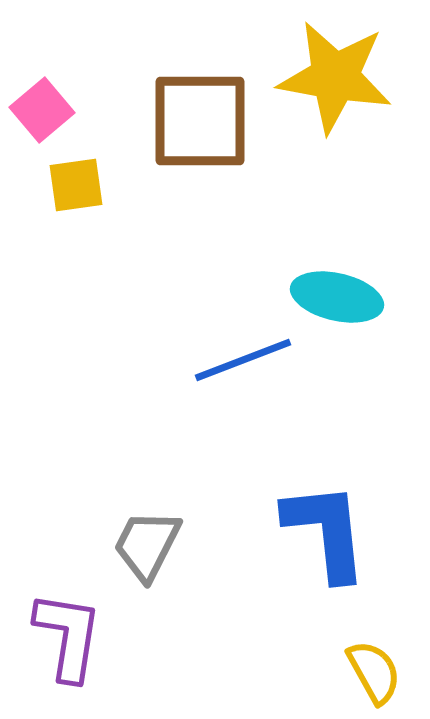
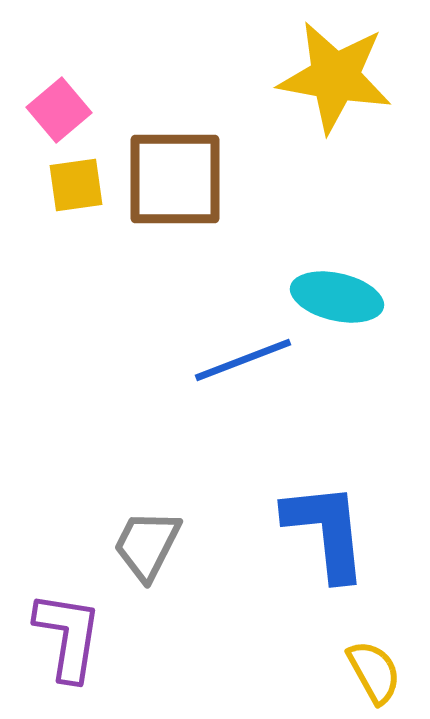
pink square: moved 17 px right
brown square: moved 25 px left, 58 px down
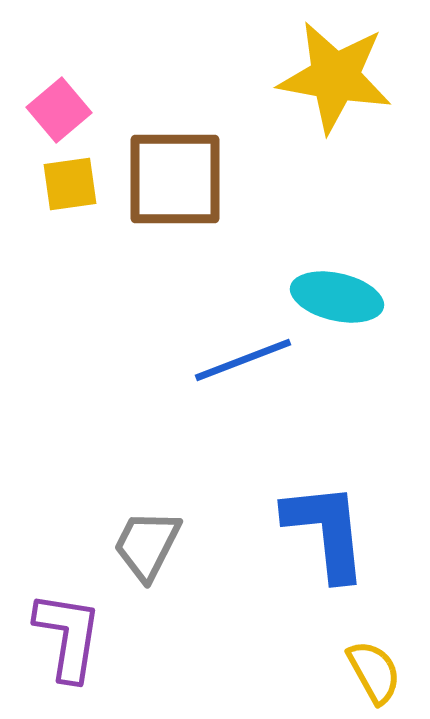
yellow square: moved 6 px left, 1 px up
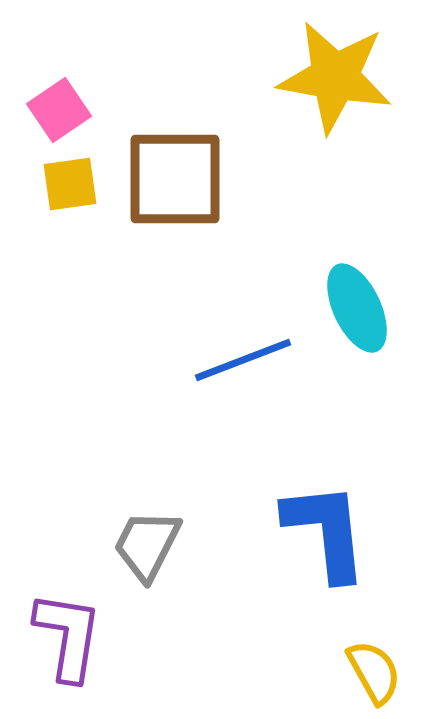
pink square: rotated 6 degrees clockwise
cyan ellipse: moved 20 px right, 11 px down; rotated 52 degrees clockwise
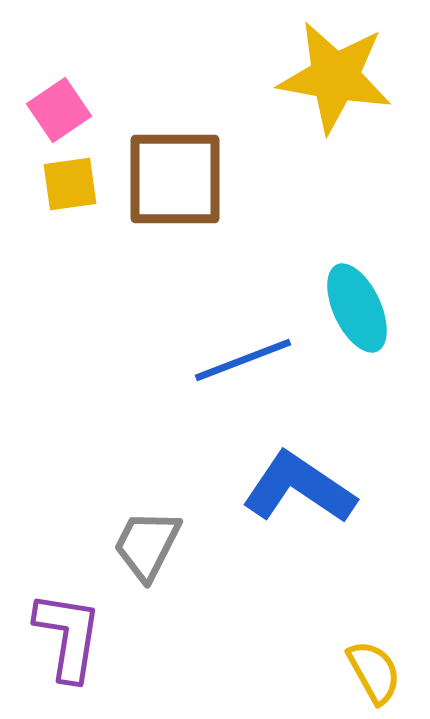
blue L-shape: moved 27 px left, 43 px up; rotated 50 degrees counterclockwise
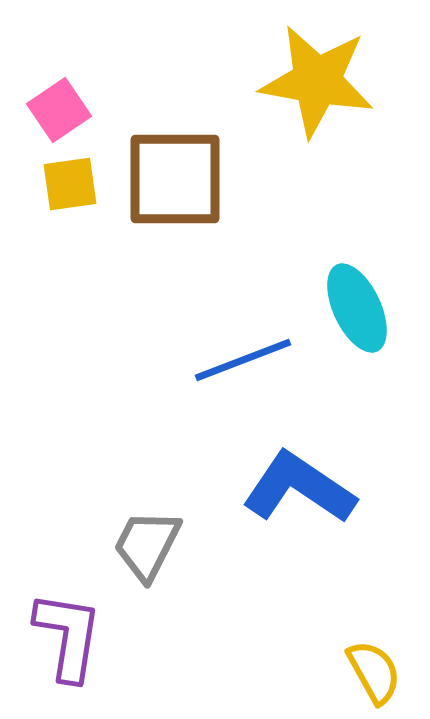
yellow star: moved 18 px left, 4 px down
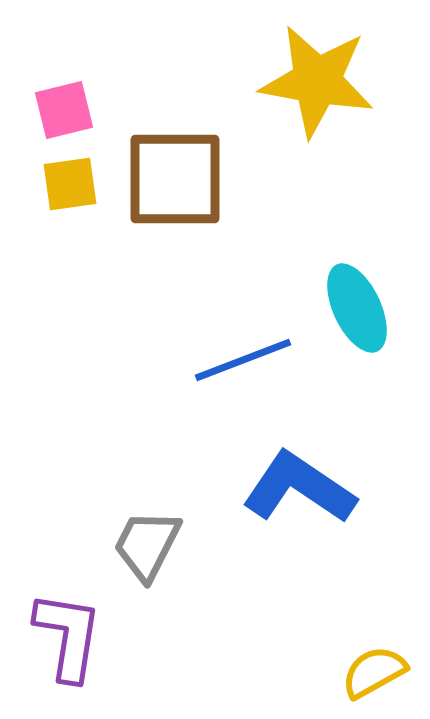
pink square: moved 5 px right; rotated 20 degrees clockwise
yellow semicircle: rotated 90 degrees counterclockwise
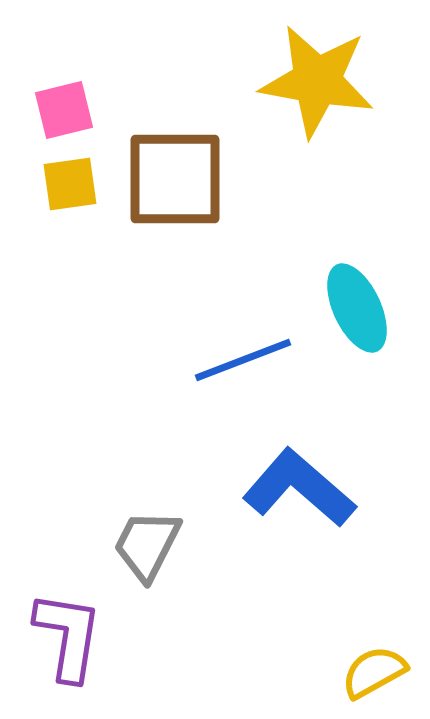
blue L-shape: rotated 7 degrees clockwise
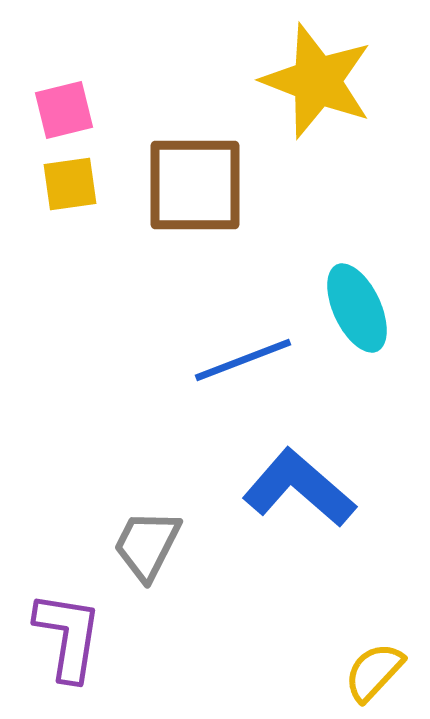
yellow star: rotated 11 degrees clockwise
brown square: moved 20 px right, 6 px down
yellow semicircle: rotated 18 degrees counterclockwise
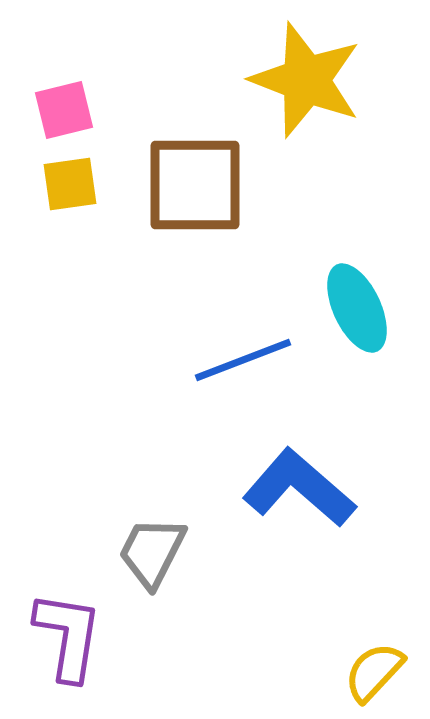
yellow star: moved 11 px left, 1 px up
gray trapezoid: moved 5 px right, 7 px down
